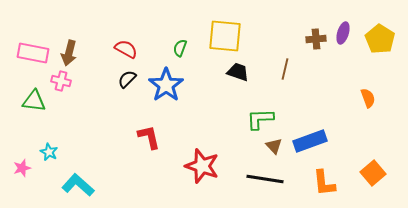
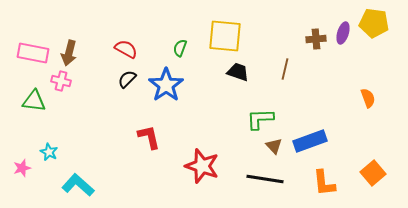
yellow pentagon: moved 6 px left, 16 px up; rotated 24 degrees counterclockwise
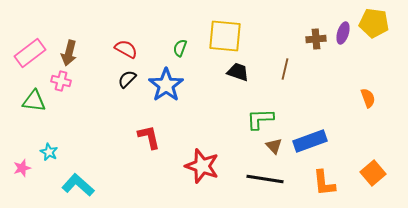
pink rectangle: moved 3 px left; rotated 48 degrees counterclockwise
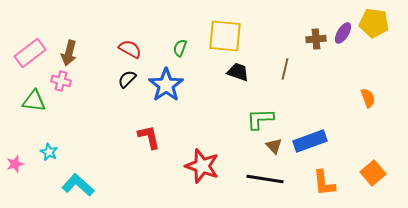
purple ellipse: rotated 15 degrees clockwise
red semicircle: moved 4 px right
pink star: moved 7 px left, 4 px up
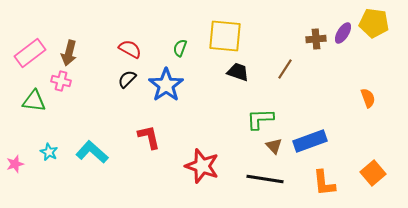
brown line: rotated 20 degrees clockwise
cyan L-shape: moved 14 px right, 33 px up
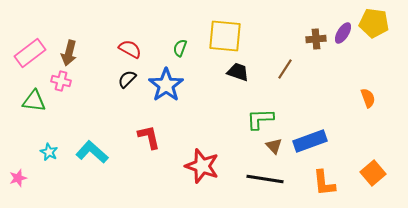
pink star: moved 3 px right, 14 px down
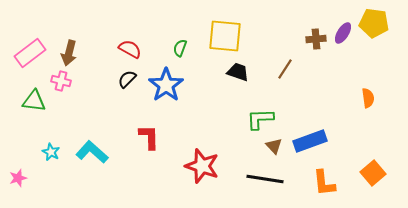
orange semicircle: rotated 12 degrees clockwise
red L-shape: rotated 12 degrees clockwise
cyan star: moved 2 px right
